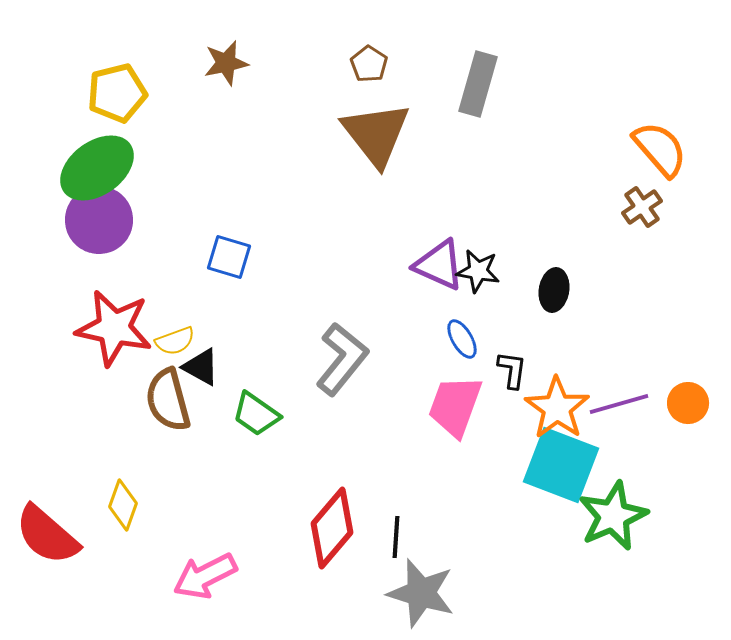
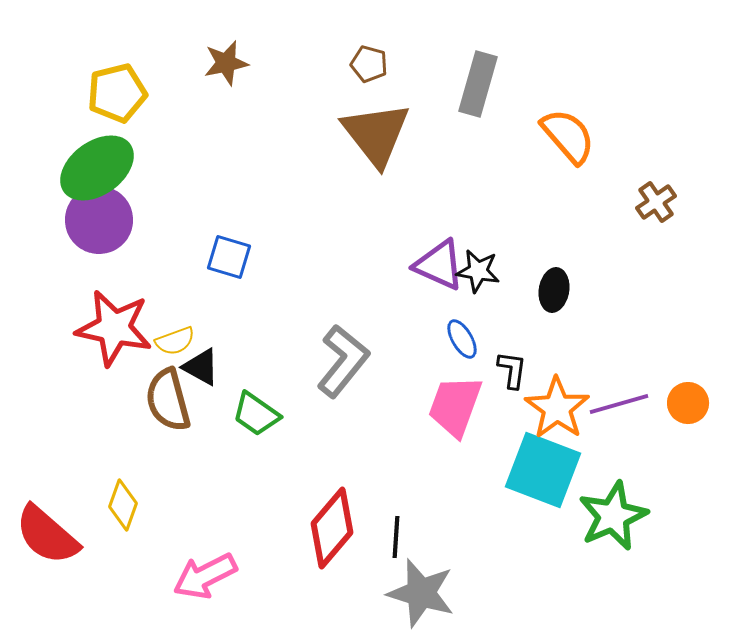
brown pentagon: rotated 18 degrees counterclockwise
orange semicircle: moved 92 px left, 13 px up
brown cross: moved 14 px right, 5 px up
gray L-shape: moved 1 px right, 2 px down
cyan square: moved 18 px left, 5 px down
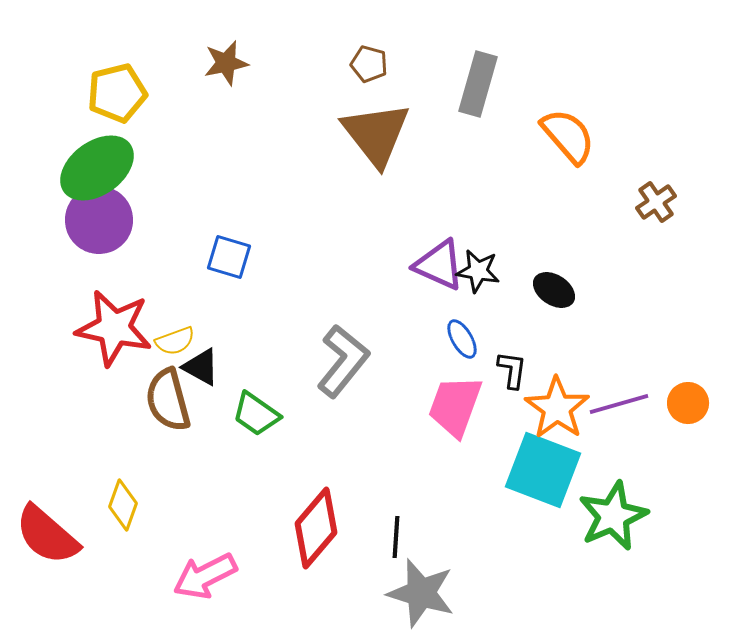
black ellipse: rotated 66 degrees counterclockwise
red diamond: moved 16 px left
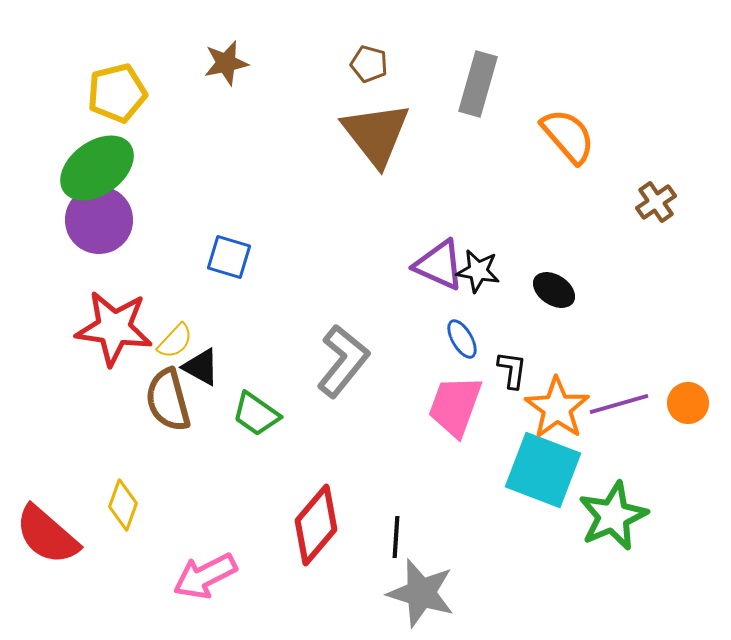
red star: rotated 4 degrees counterclockwise
yellow semicircle: rotated 27 degrees counterclockwise
red diamond: moved 3 px up
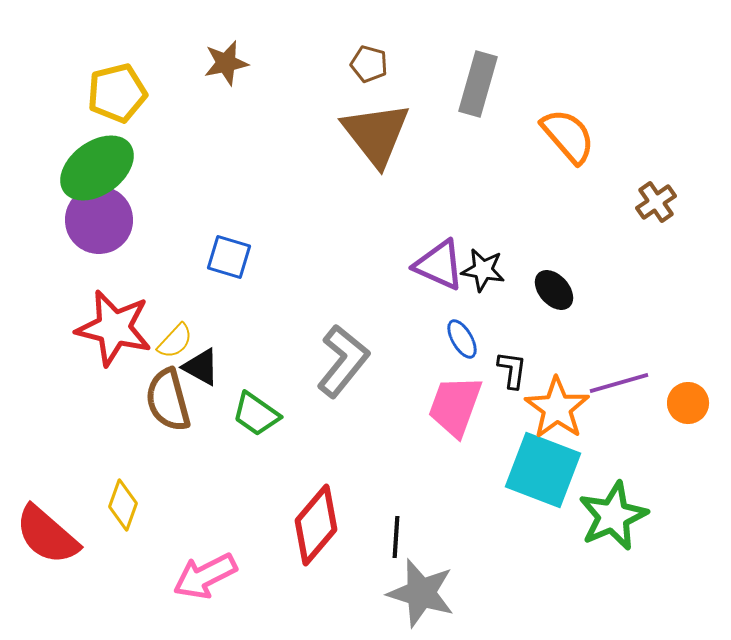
black star: moved 5 px right, 1 px up
black ellipse: rotated 15 degrees clockwise
red star: rotated 6 degrees clockwise
purple line: moved 21 px up
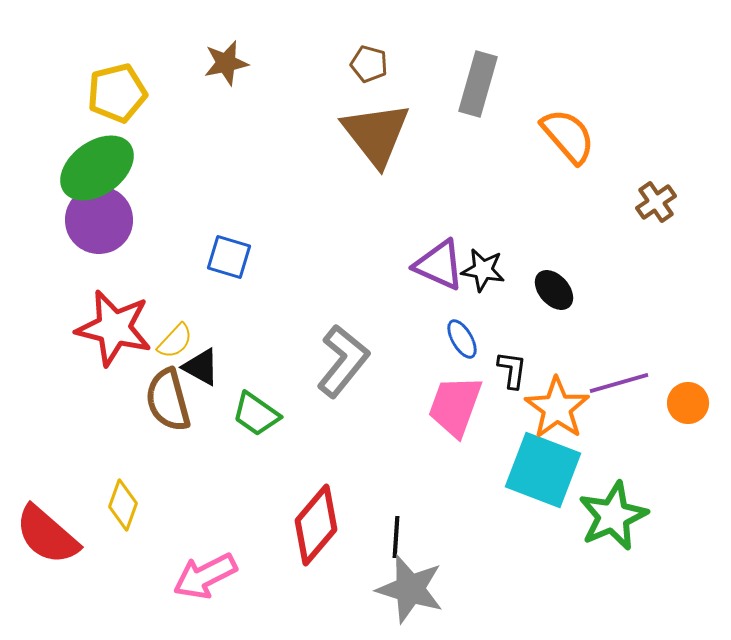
gray star: moved 11 px left, 4 px up
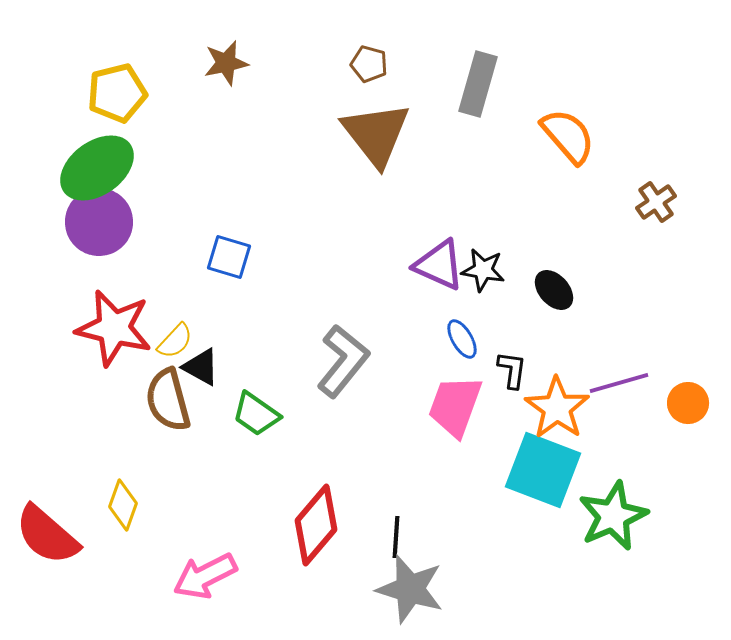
purple circle: moved 2 px down
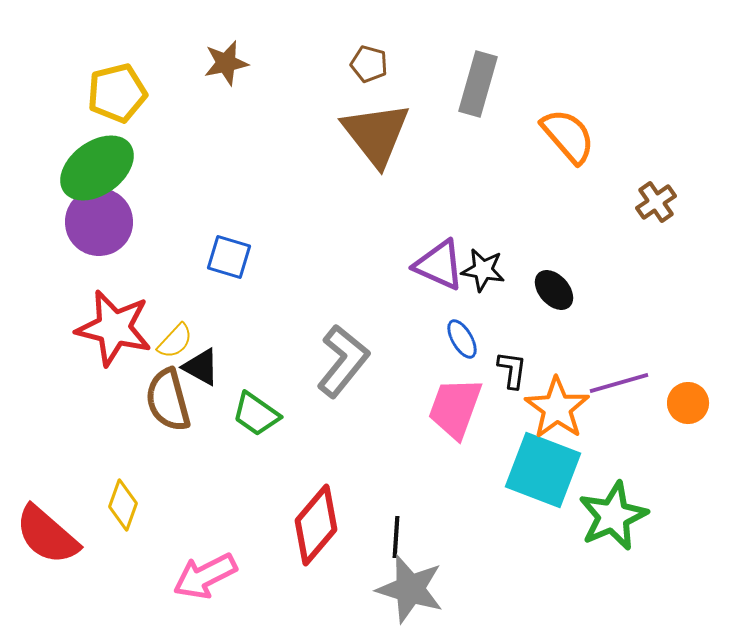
pink trapezoid: moved 2 px down
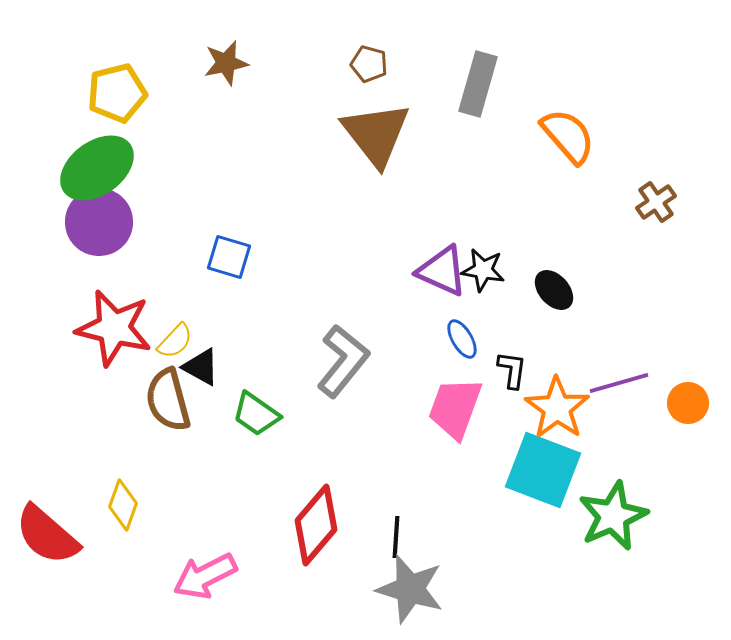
purple triangle: moved 3 px right, 6 px down
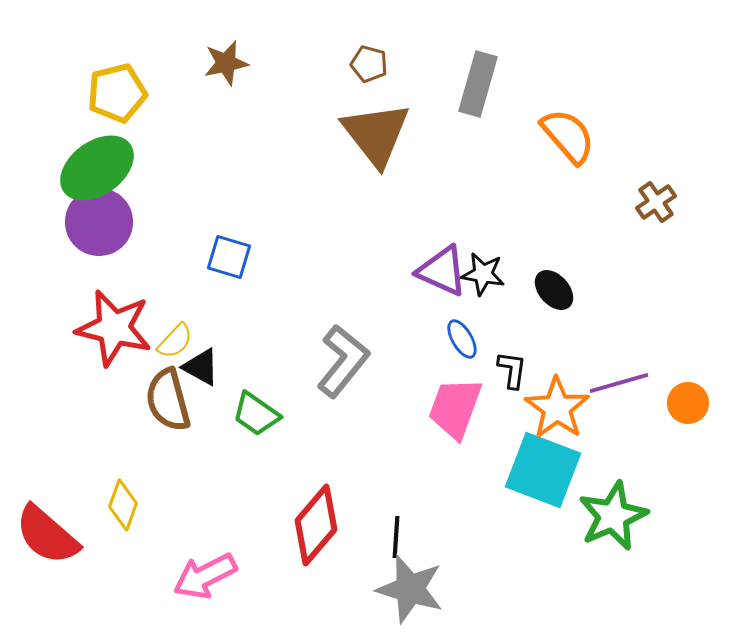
black star: moved 4 px down
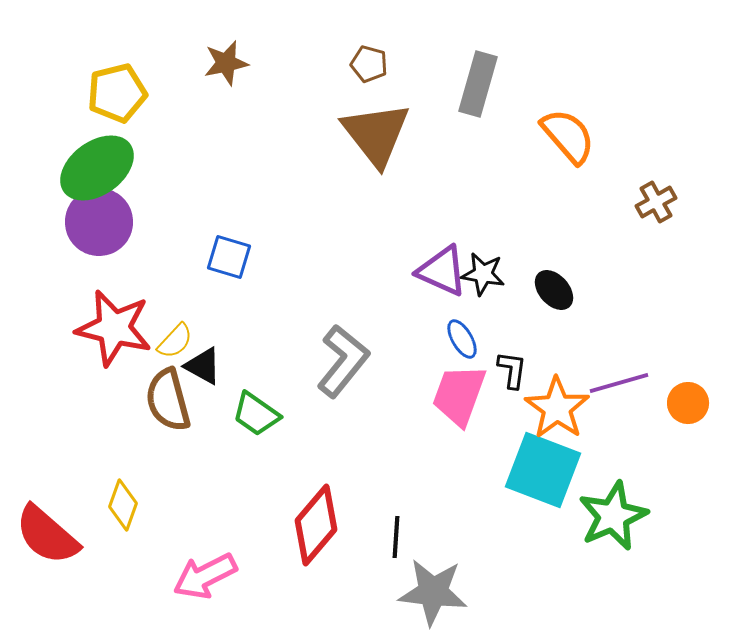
brown cross: rotated 6 degrees clockwise
black triangle: moved 2 px right, 1 px up
pink trapezoid: moved 4 px right, 13 px up
gray star: moved 23 px right, 3 px down; rotated 10 degrees counterclockwise
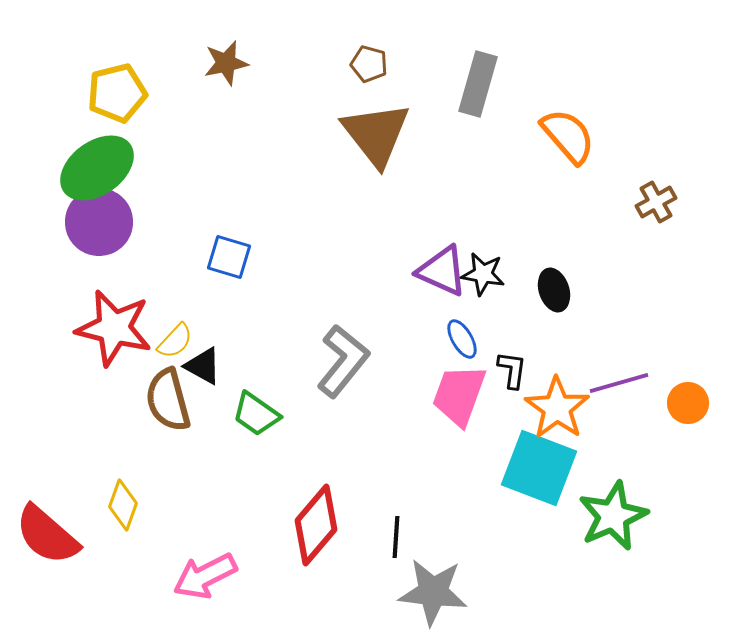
black ellipse: rotated 24 degrees clockwise
cyan square: moved 4 px left, 2 px up
